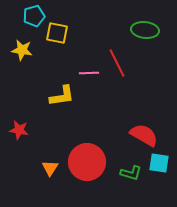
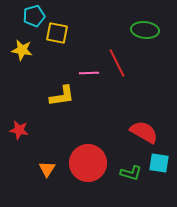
red semicircle: moved 3 px up
red circle: moved 1 px right, 1 px down
orange triangle: moved 3 px left, 1 px down
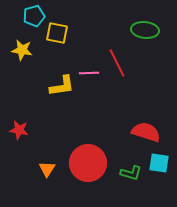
yellow L-shape: moved 10 px up
red semicircle: moved 2 px right; rotated 12 degrees counterclockwise
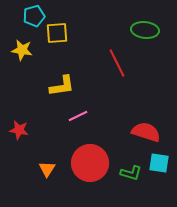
yellow square: rotated 15 degrees counterclockwise
pink line: moved 11 px left, 43 px down; rotated 24 degrees counterclockwise
red circle: moved 2 px right
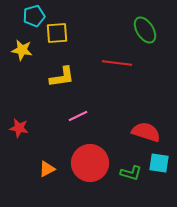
green ellipse: rotated 52 degrees clockwise
red line: rotated 56 degrees counterclockwise
yellow L-shape: moved 9 px up
red star: moved 2 px up
orange triangle: rotated 30 degrees clockwise
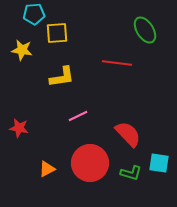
cyan pentagon: moved 2 px up; rotated 10 degrees clockwise
red semicircle: moved 18 px left, 2 px down; rotated 28 degrees clockwise
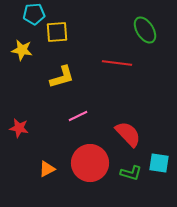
yellow square: moved 1 px up
yellow L-shape: rotated 8 degrees counterclockwise
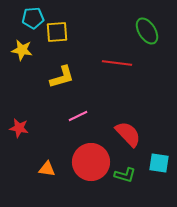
cyan pentagon: moved 1 px left, 4 px down
green ellipse: moved 2 px right, 1 px down
red circle: moved 1 px right, 1 px up
orange triangle: rotated 36 degrees clockwise
green L-shape: moved 6 px left, 2 px down
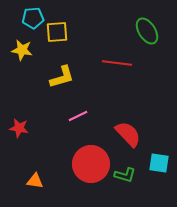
red circle: moved 2 px down
orange triangle: moved 12 px left, 12 px down
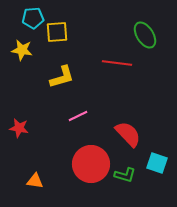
green ellipse: moved 2 px left, 4 px down
cyan square: moved 2 px left; rotated 10 degrees clockwise
